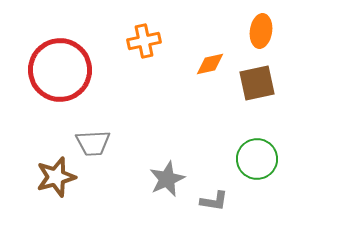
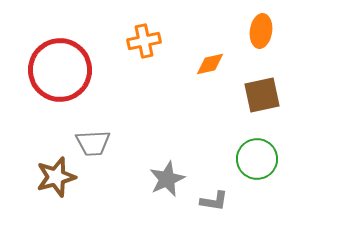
brown square: moved 5 px right, 12 px down
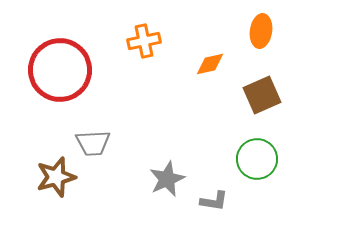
brown square: rotated 12 degrees counterclockwise
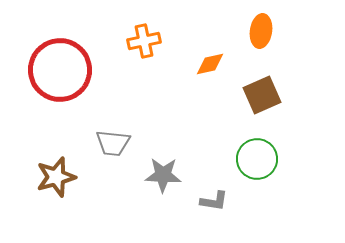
gray trapezoid: moved 20 px right; rotated 9 degrees clockwise
gray star: moved 4 px left, 4 px up; rotated 27 degrees clockwise
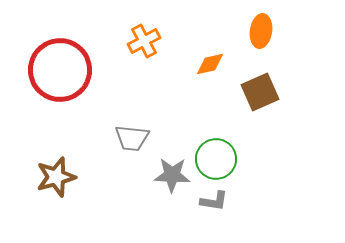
orange cross: rotated 16 degrees counterclockwise
brown square: moved 2 px left, 3 px up
gray trapezoid: moved 19 px right, 5 px up
green circle: moved 41 px left
gray star: moved 9 px right
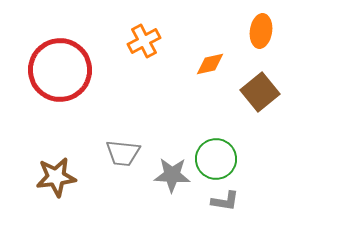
brown square: rotated 15 degrees counterclockwise
gray trapezoid: moved 9 px left, 15 px down
brown star: rotated 9 degrees clockwise
gray L-shape: moved 11 px right
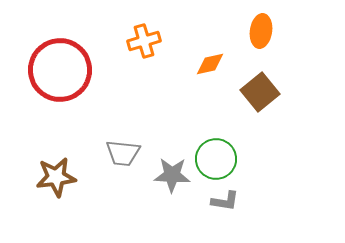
orange cross: rotated 12 degrees clockwise
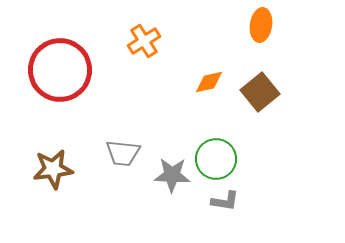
orange ellipse: moved 6 px up
orange cross: rotated 16 degrees counterclockwise
orange diamond: moved 1 px left, 18 px down
brown star: moved 3 px left, 8 px up
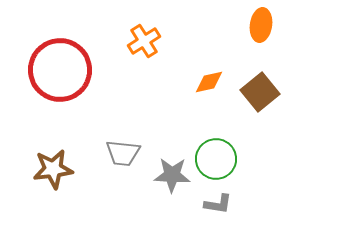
gray L-shape: moved 7 px left, 3 px down
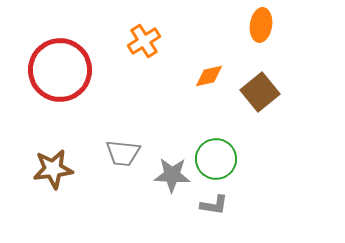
orange diamond: moved 6 px up
gray L-shape: moved 4 px left, 1 px down
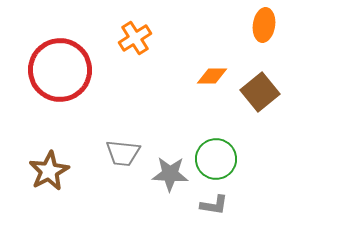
orange ellipse: moved 3 px right
orange cross: moved 9 px left, 3 px up
orange diamond: moved 3 px right; rotated 12 degrees clockwise
brown star: moved 4 px left, 2 px down; rotated 21 degrees counterclockwise
gray star: moved 2 px left, 1 px up
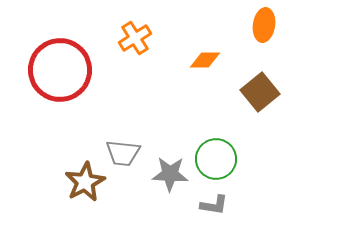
orange diamond: moved 7 px left, 16 px up
brown star: moved 36 px right, 11 px down
